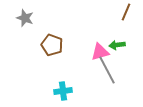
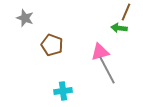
green arrow: moved 2 px right, 17 px up; rotated 14 degrees clockwise
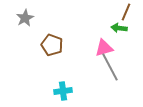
gray star: rotated 24 degrees clockwise
pink triangle: moved 4 px right, 4 px up
gray line: moved 3 px right, 3 px up
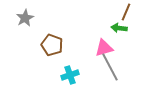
cyan cross: moved 7 px right, 16 px up; rotated 12 degrees counterclockwise
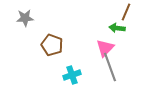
gray star: rotated 24 degrees clockwise
green arrow: moved 2 px left
pink triangle: moved 1 px right; rotated 30 degrees counterclockwise
gray line: rotated 8 degrees clockwise
cyan cross: moved 2 px right
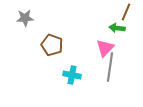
gray line: rotated 28 degrees clockwise
cyan cross: rotated 30 degrees clockwise
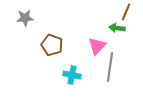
pink triangle: moved 8 px left, 2 px up
